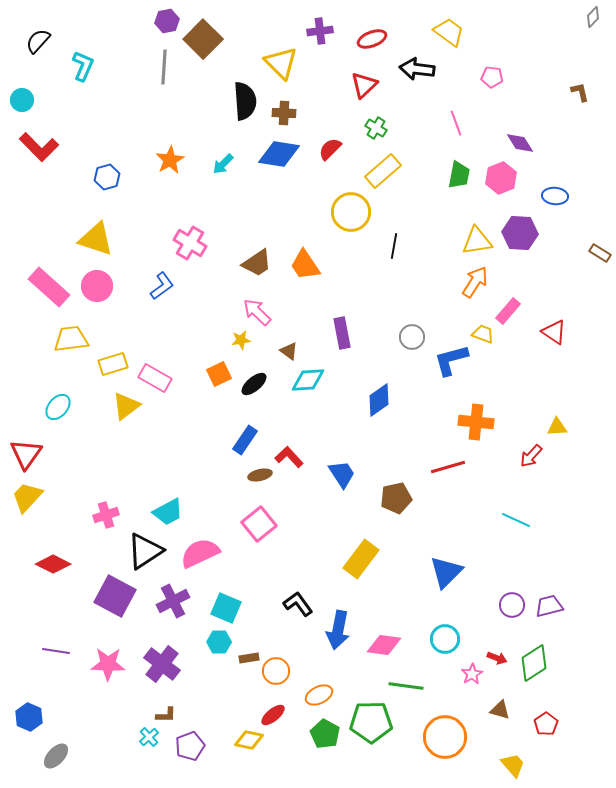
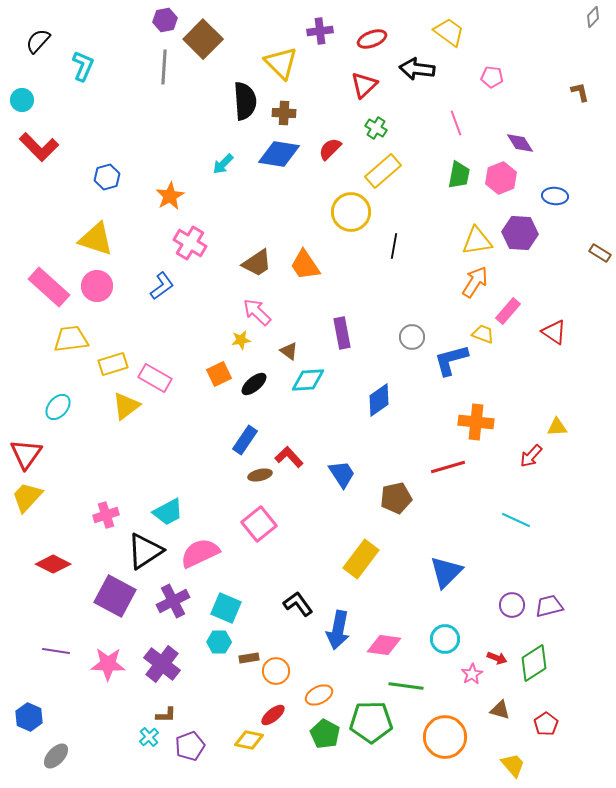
purple hexagon at (167, 21): moved 2 px left, 1 px up
orange star at (170, 160): moved 36 px down
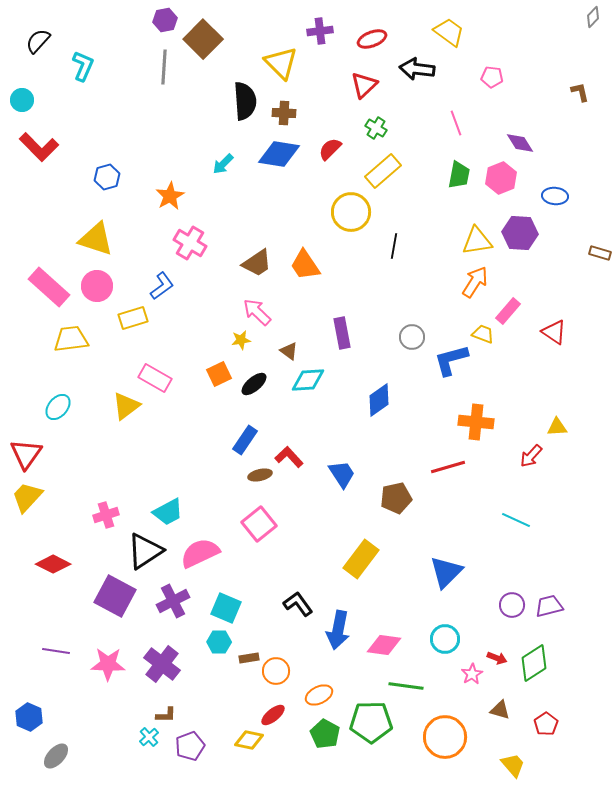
brown rectangle at (600, 253): rotated 15 degrees counterclockwise
yellow rectangle at (113, 364): moved 20 px right, 46 px up
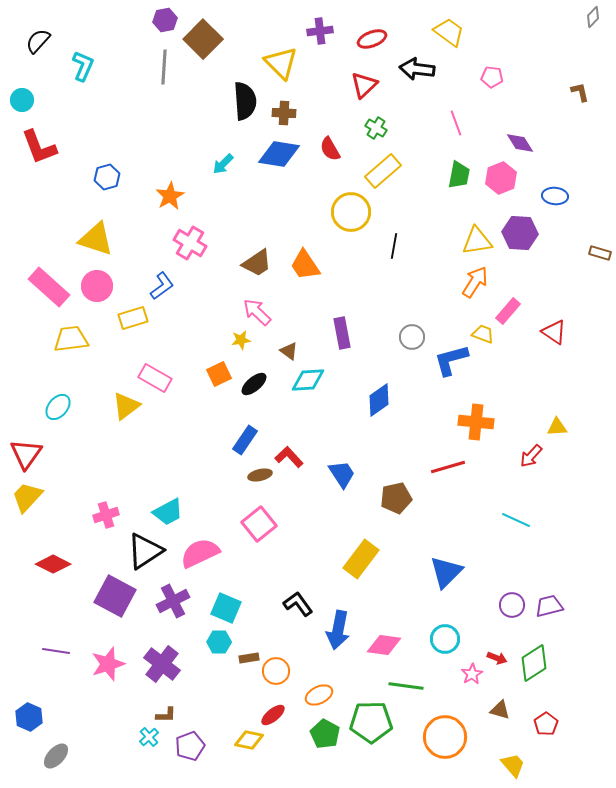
red L-shape at (39, 147): rotated 24 degrees clockwise
red semicircle at (330, 149): rotated 75 degrees counterclockwise
pink star at (108, 664): rotated 20 degrees counterclockwise
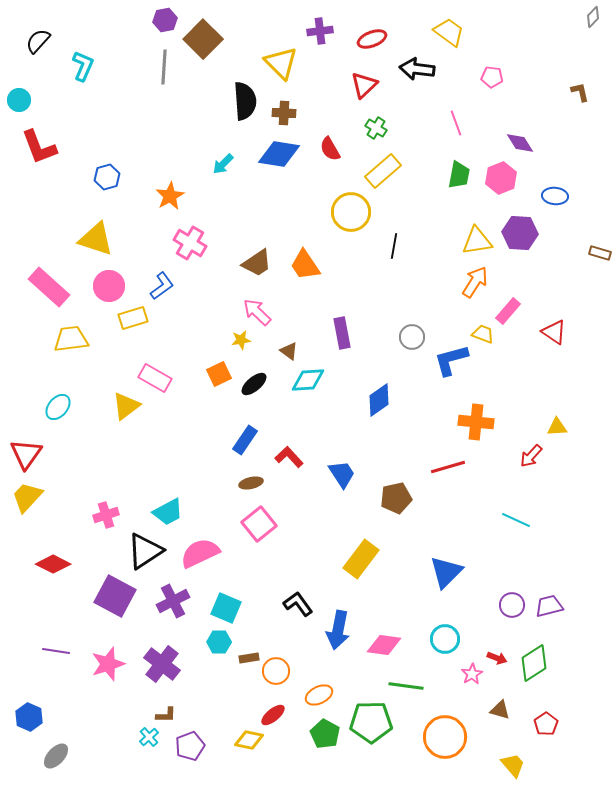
cyan circle at (22, 100): moved 3 px left
pink circle at (97, 286): moved 12 px right
brown ellipse at (260, 475): moved 9 px left, 8 px down
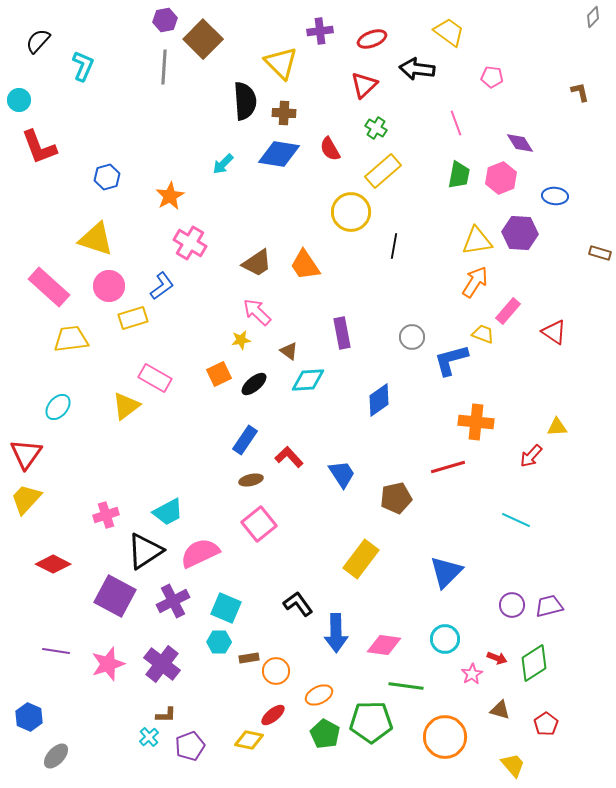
brown ellipse at (251, 483): moved 3 px up
yellow trapezoid at (27, 497): moved 1 px left, 2 px down
blue arrow at (338, 630): moved 2 px left, 3 px down; rotated 12 degrees counterclockwise
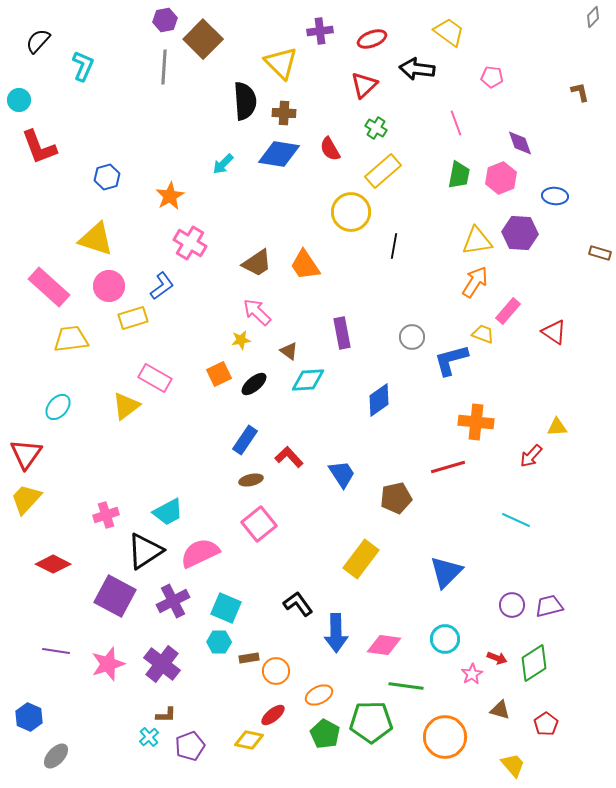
purple diamond at (520, 143): rotated 12 degrees clockwise
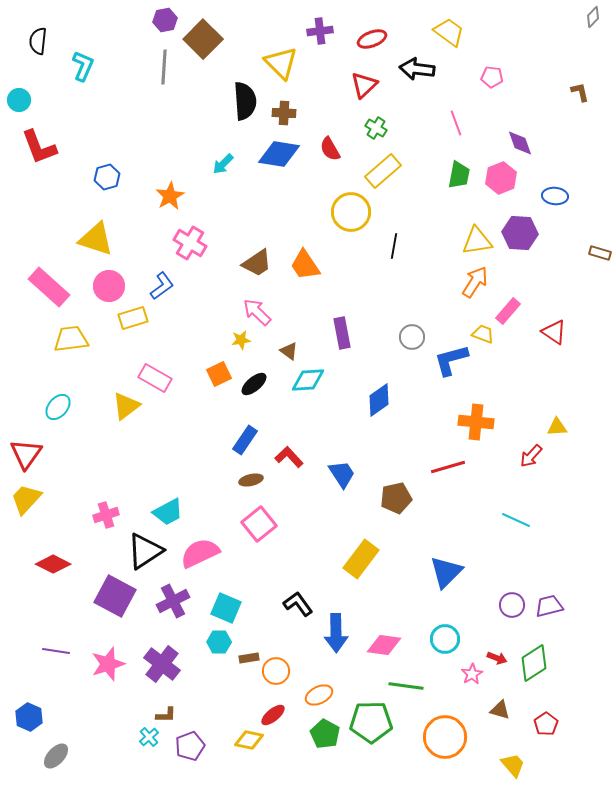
black semicircle at (38, 41): rotated 36 degrees counterclockwise
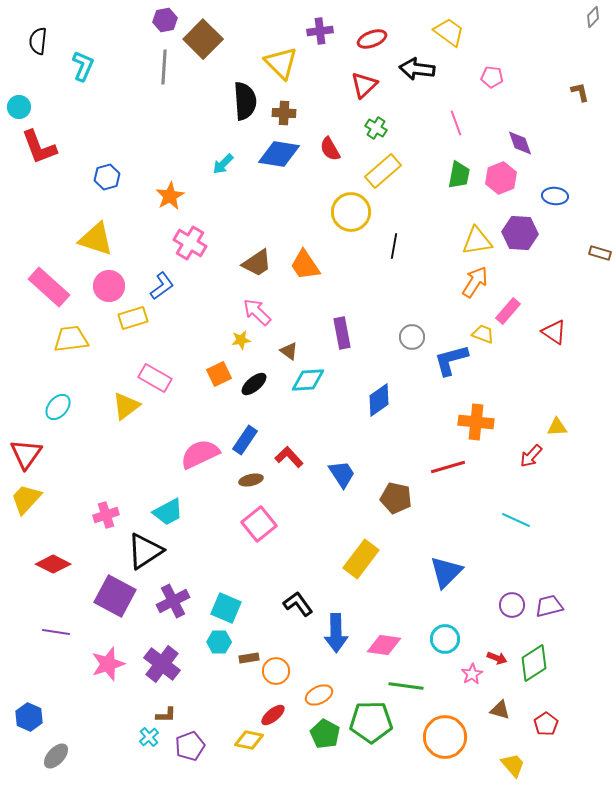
cyan circle at (19, 100): moved 7 px down
brown pentagon at (396, 498): rotated 24 degrees clockwise
pink semicircle at (200, 553): moved 99 px up
purple line at (56, 651): moved 19 px up
